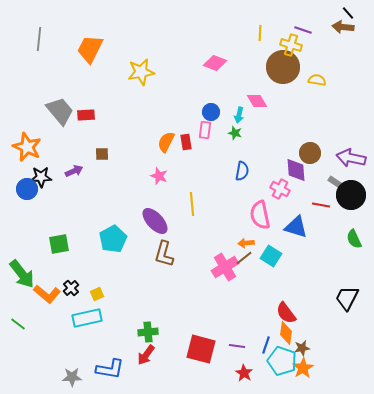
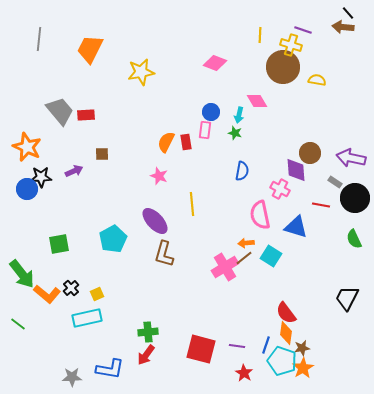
yellow line at (260, 33): moved 2 px down
black circle at (351, 195): moved 4 px right, 3 px down
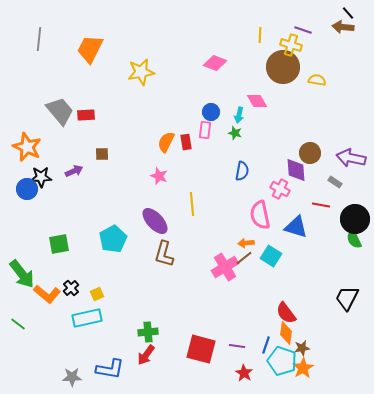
black circle at (355, 198): moved 21 px down
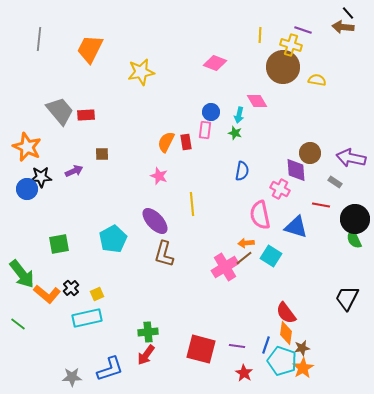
blue L-shape at (110, 369): rotated 28 degrees counterclockwise
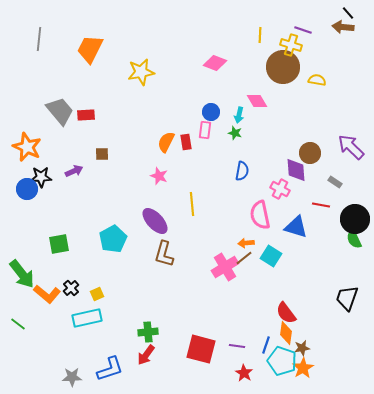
purple arrow at (351, 158): moved 11 px up; rotated 32 degrees clockwise
black trapezoid at (347, 298): rotated 8 degrees counterclockwise
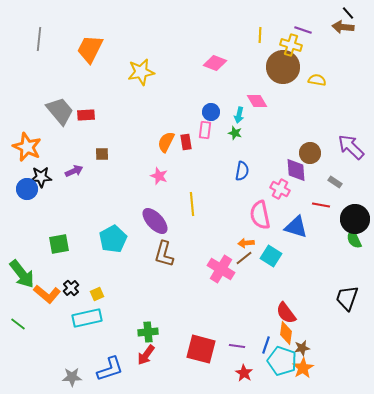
pink cross at (225, 267): moved 4 px left, 2 px down; rotated 28 degrees counterclockwise
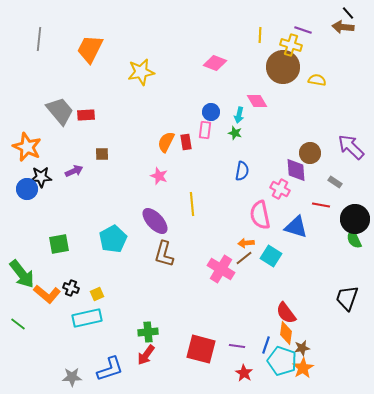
black cross at (71, 288): rotated 28 degrees counterclockwise
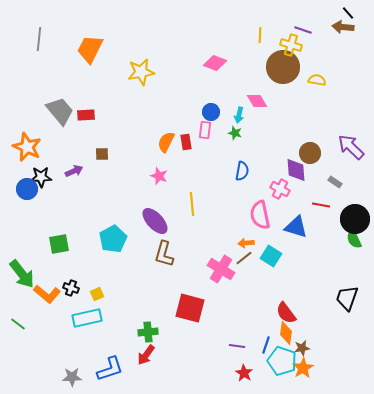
red square at (201, 349): moved 11 px left, 41 px up
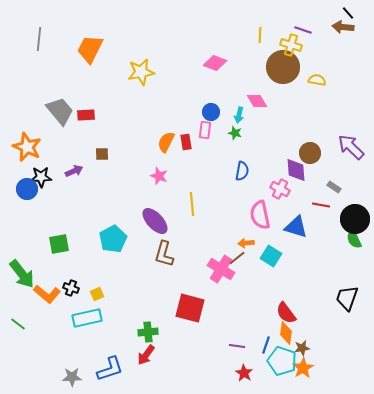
gray rectangle at (335, 182): moved 1 px left, 5 px down
brown line at (244, 258): moved 7 px left
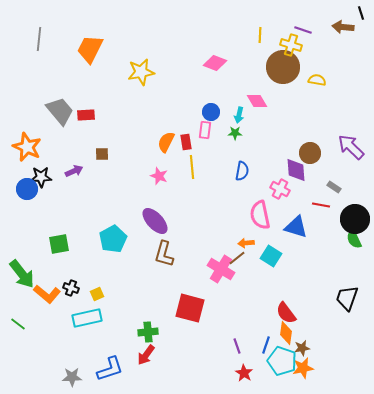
black line at (348, 13): moved 13 px right; rotated 24 degrees clockwise
green star at (235, 133): rotated 16 degrees counterclockwise
yellow line at (192, 204): moved 37 px up
purple line at (237, 346): rotated 63 degrees clockwise
orange star at (303, 368): rotated 20 degrees clockwise
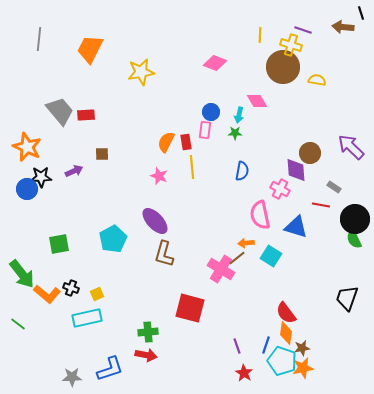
red arrow at (146, 355): rotated 115 degrees counterclockwise
